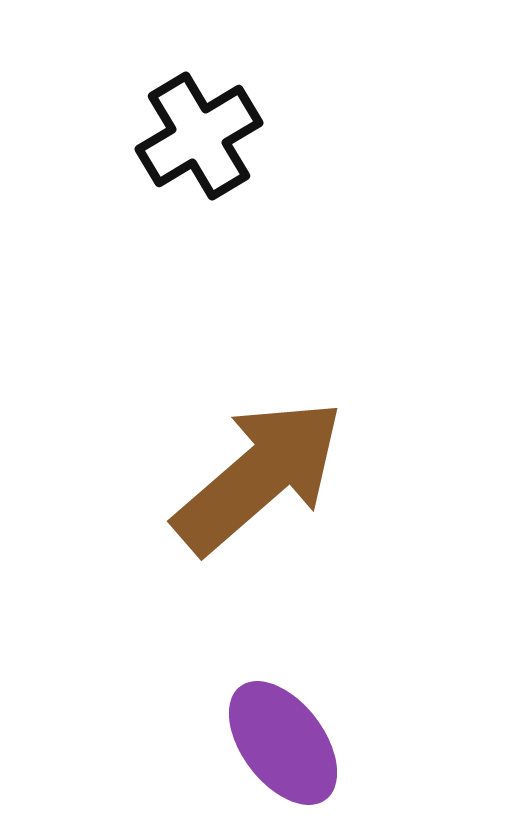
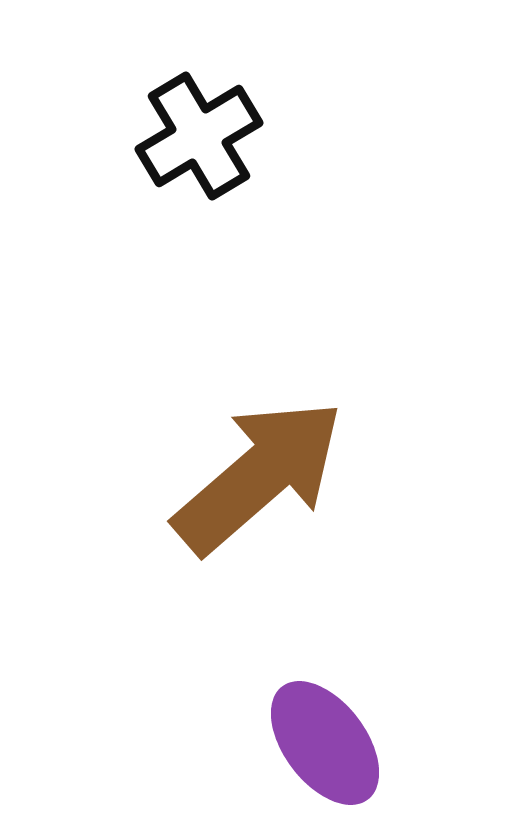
purple ellipse: moved 42 px right
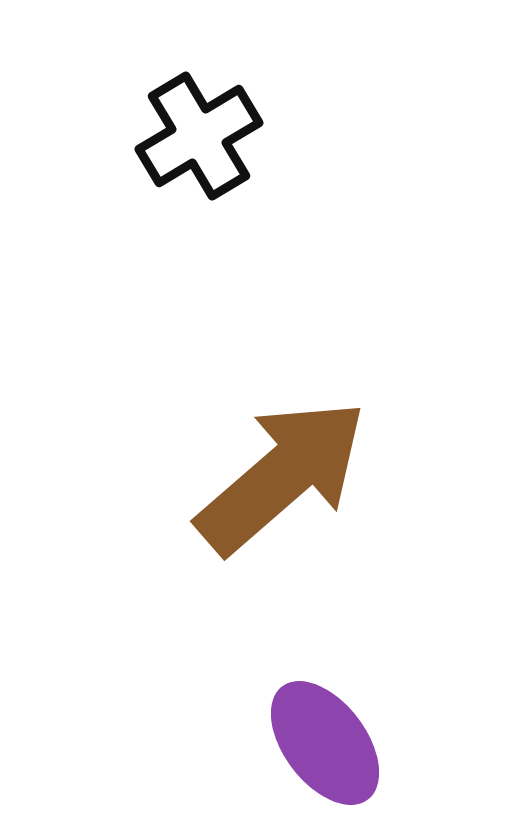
brown arrow: moved 23 px right
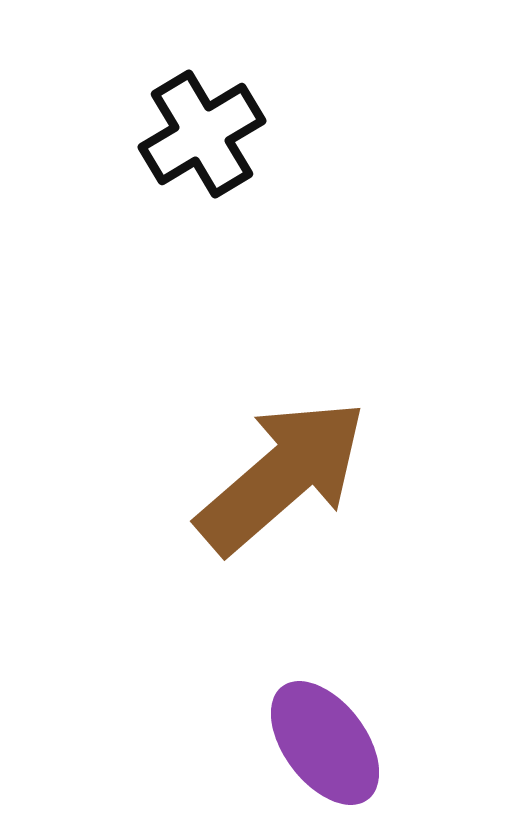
black cross: moved 3 px right, 2 px up
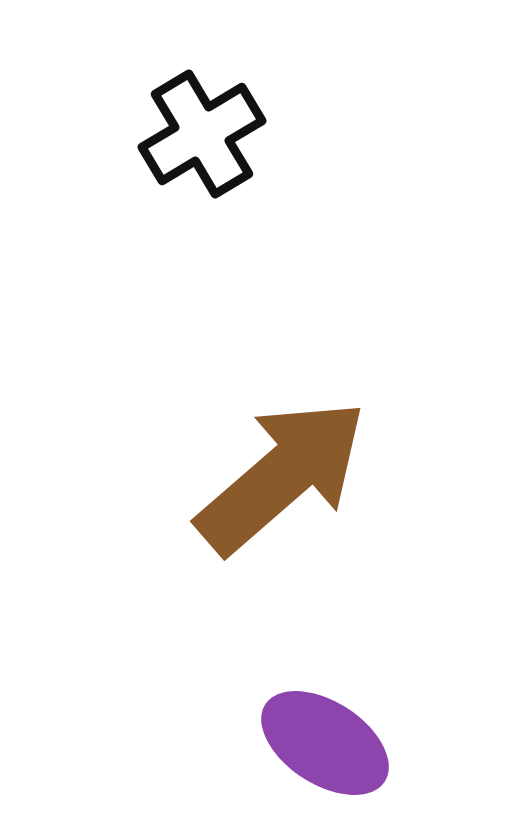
purple ellipse: rotated 20 degrees counterclockwise
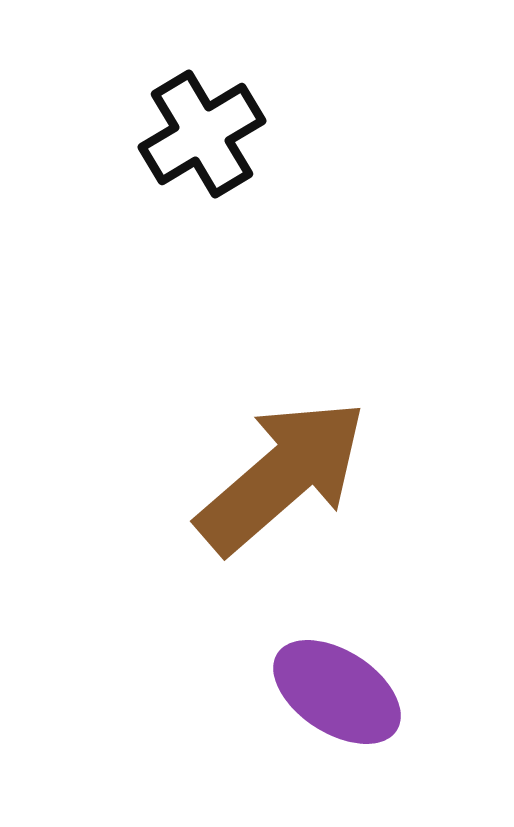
purple ellipse: moved 12 px right, 51 px up
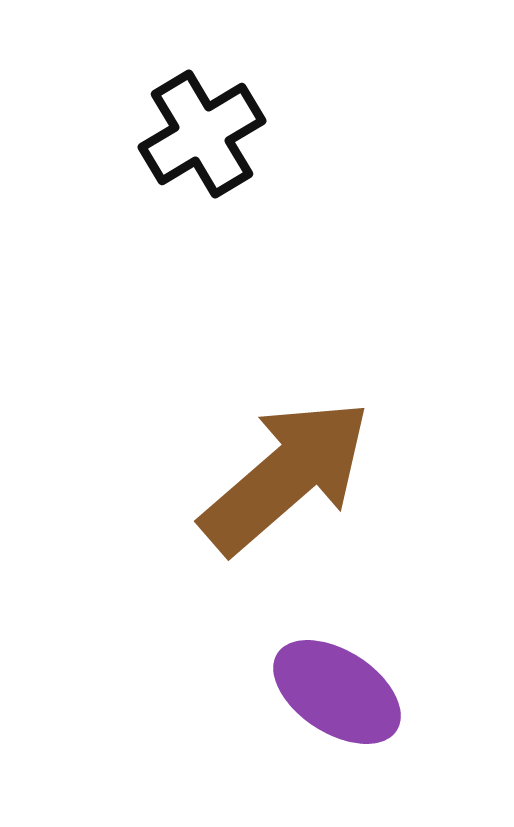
brown arrow: moved 4 px right
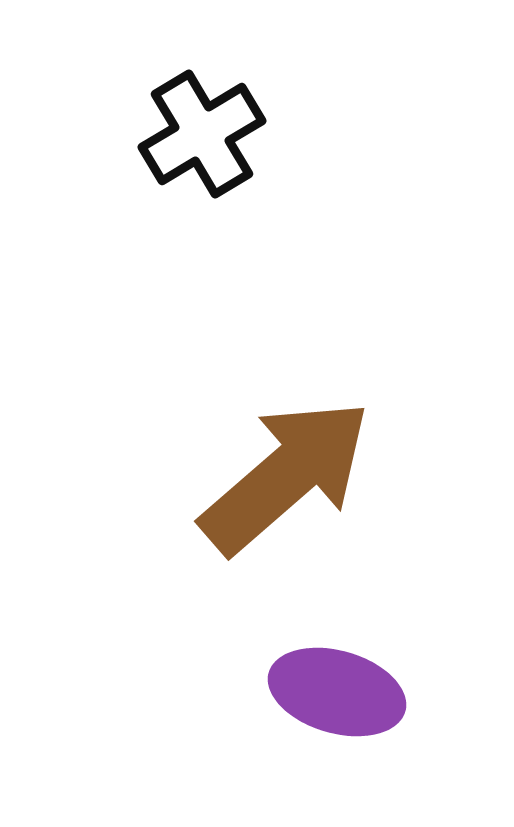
purple ellipse: rotated 17 degrees counterclockwise
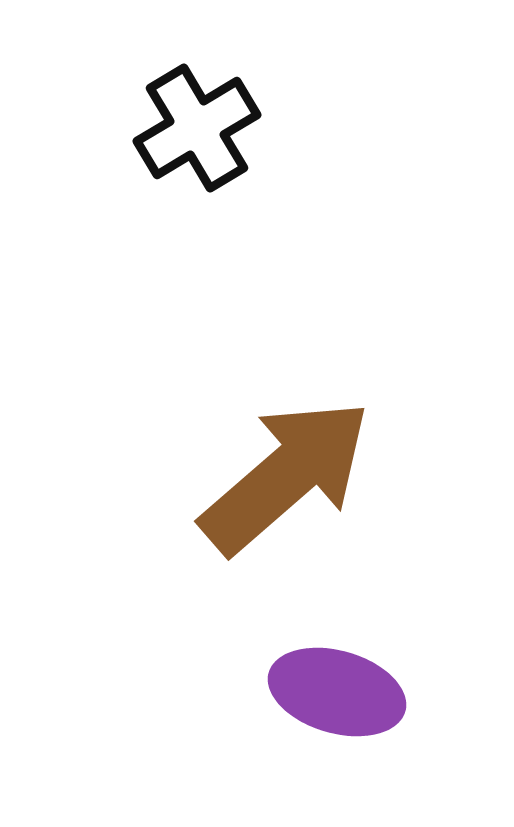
black cross: moved 5 px left, 6 px up
